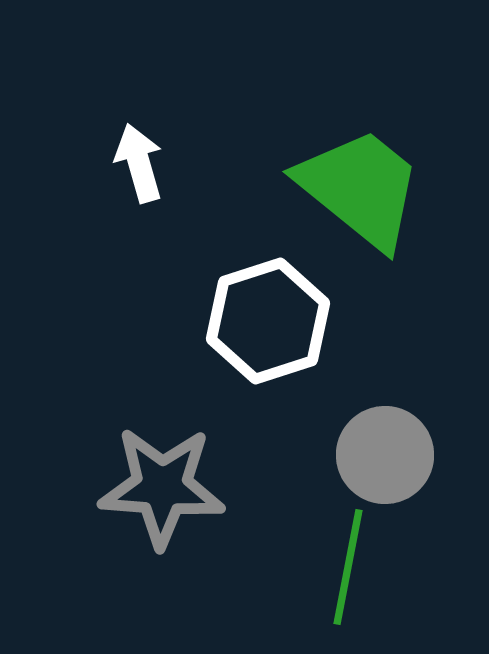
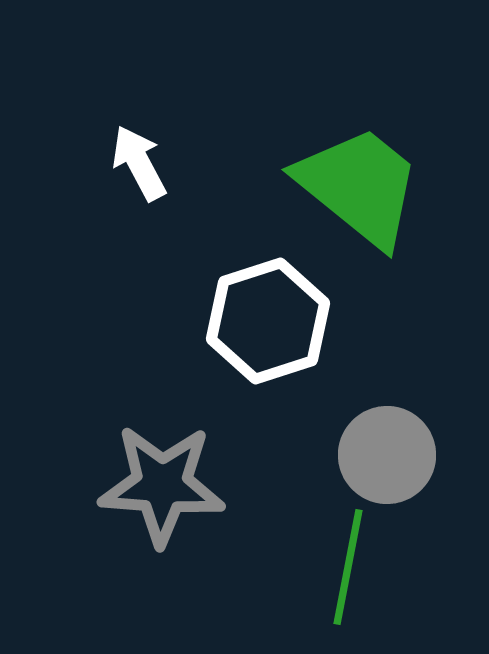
white arrow: rotated 12 degrees counterclockwise
green trapezoid: moved 1 px left, 2 px up
gray circle: moved 2 px right
gray star: moved 2 px up
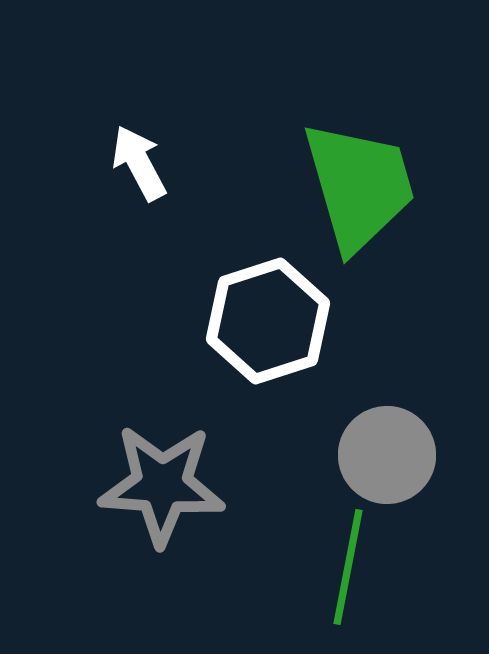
green trapezoid: rotated 35 degrees clockwise
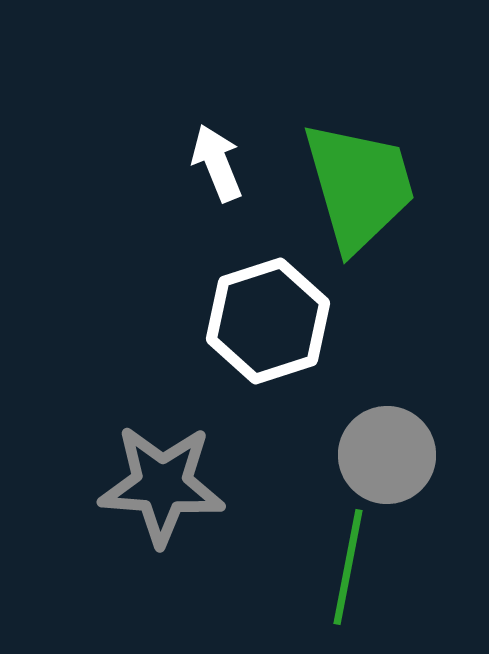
white arrow: moved 78 px right; rotated 6 degrees clockwise
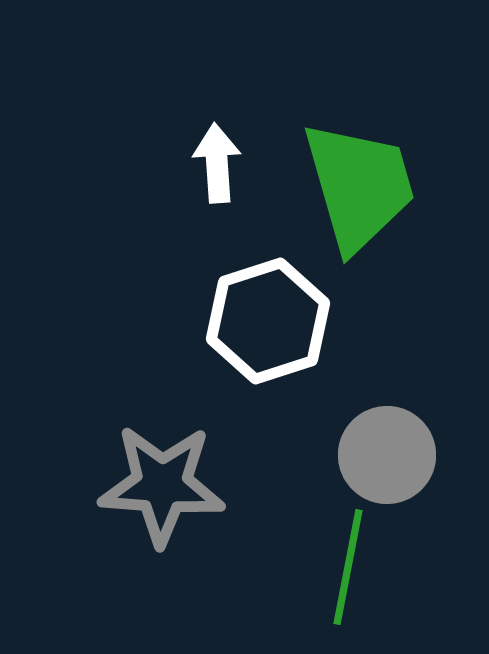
white arrow: rotated 18 degrees clockwise
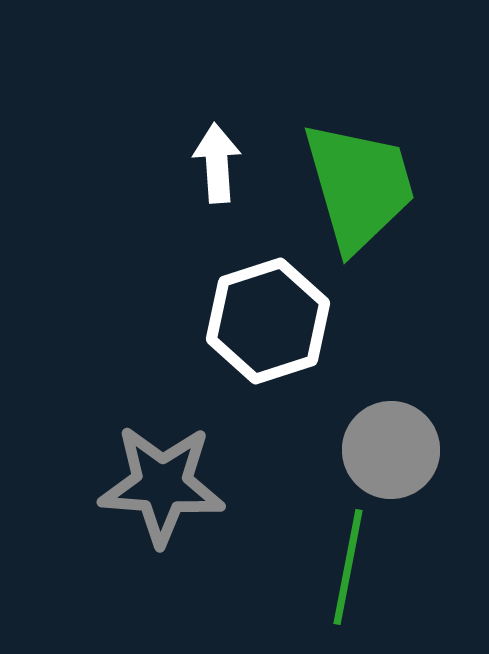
gray circle: moved 4 px right, 5 px up
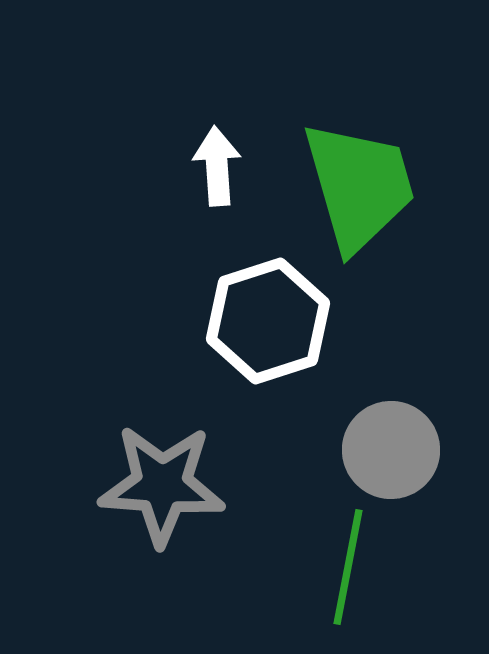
white arrow: moved 3 px down
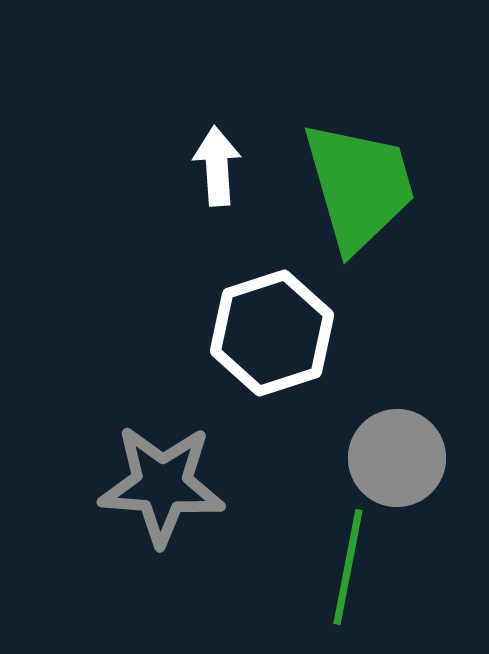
white hexagon: moved 4 px right, 12 px down
gray circle: moved 6 px right, 8 px down
